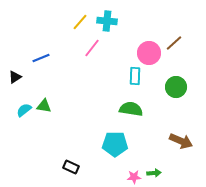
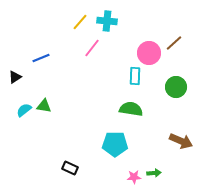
black rectangle: moved 1 px left, 1 px down
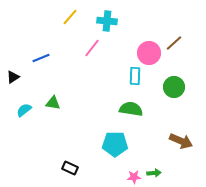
yellow line: moved 10 px left, 5 px up
black triangle: moved 2 px left
green circle: moved 2 px left
green triangle: moved 9 px right, 3 px up
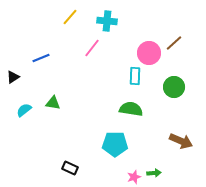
pink star: rotated 16 degrees counterclockwise
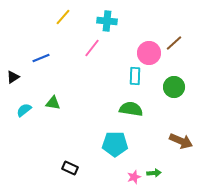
yellow line: moved 7 px left
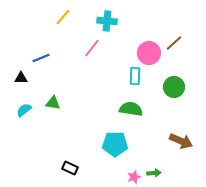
black triangle: moved 8 px right, 1 px down; rotated 32 degrees clockwise
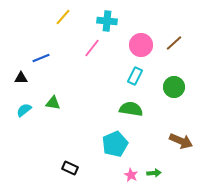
pink circle: moved 8 px left, 8 px up
cyan rectangle: rotated 24 degrees clockwise
cyan pentagon: rotated 25 degrees counterclockwise
pink star: moved 3 px left, 2 px up; rotated 24 degrees counterclockwise
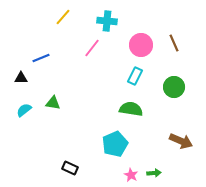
brown line: rotated 72 degrees counterclockwise
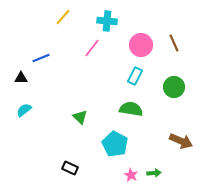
green triangle: moved 27 px right, 14 px down; rotated 35 degrees clockwise
cyan pentagon: rotated 20 degrees counterclockwise
